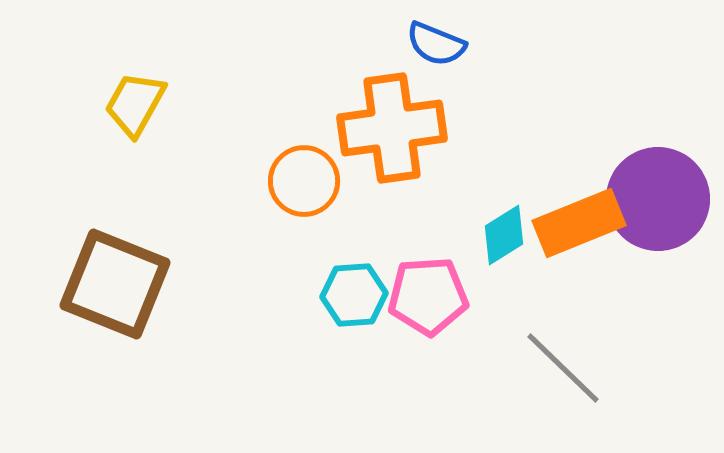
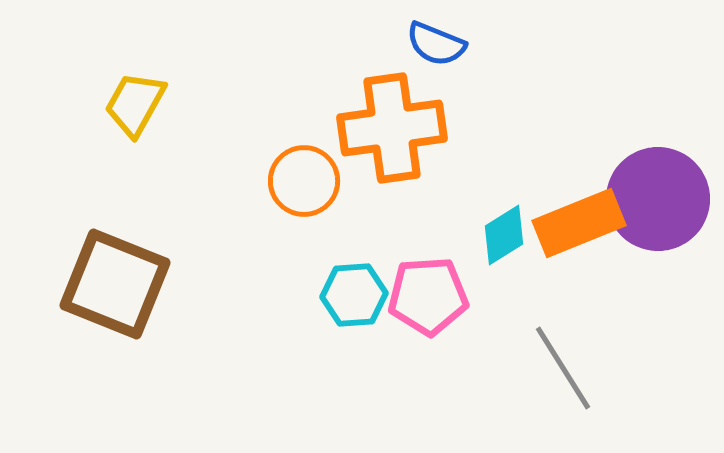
gray line: rotated 14 degrees clockwise
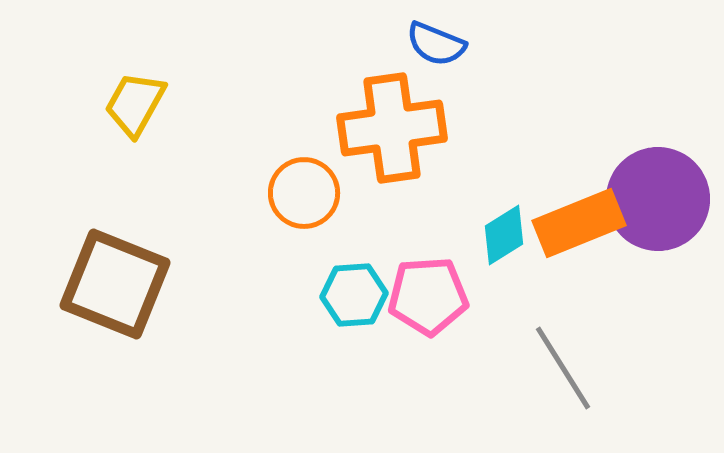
orange circle: moved 12 px down
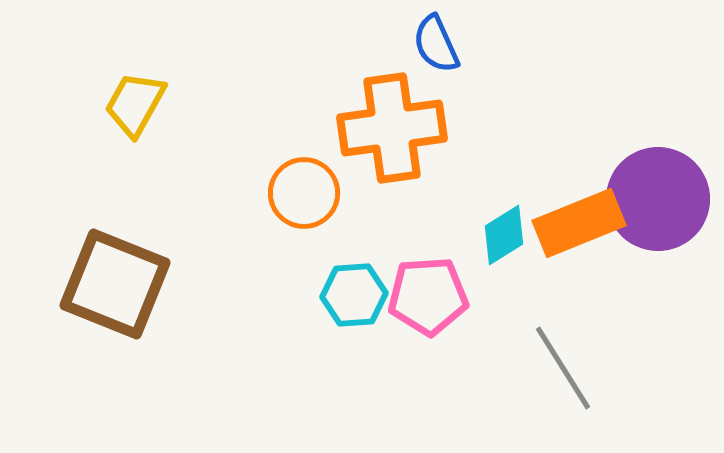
blue semicircle: rotated 44 degrees clockwise
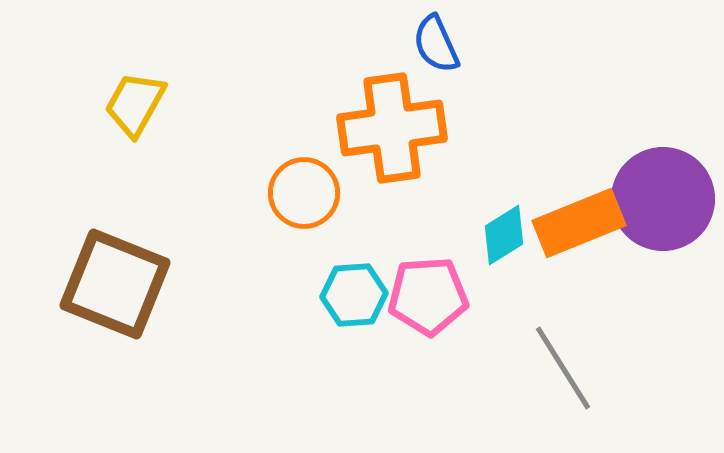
purple circle: moved 5 px right
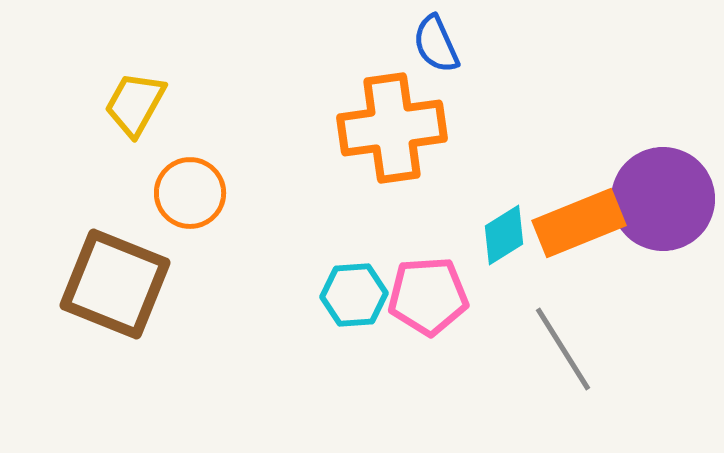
orange circle: moved 114 px left
gray line: moved 19 px up
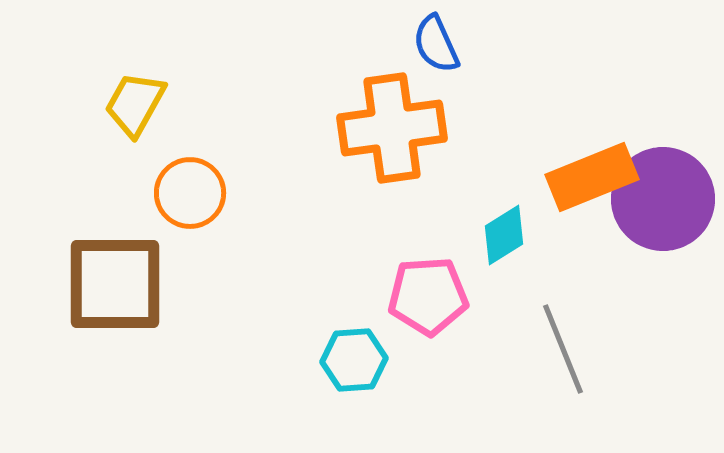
orange rectangle: moved 13 px right, 46 px up
brown square: rotated 22 degrees counterclockwise
cyan hexagon: moved 65 px down
gray line: rotated 10 degrees clockwise
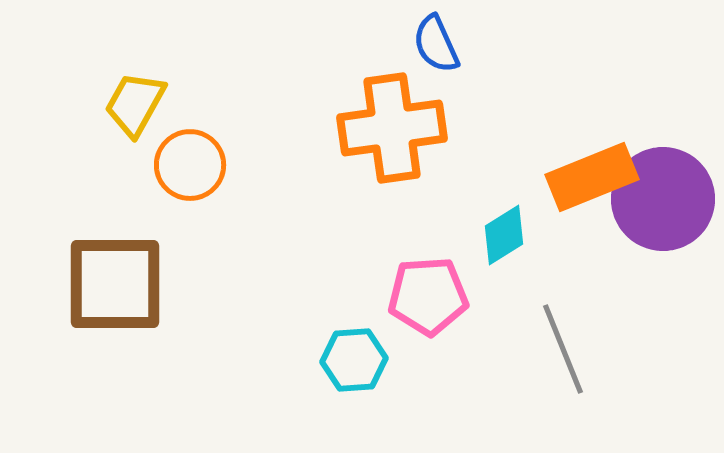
orange circle: moved 28 px up
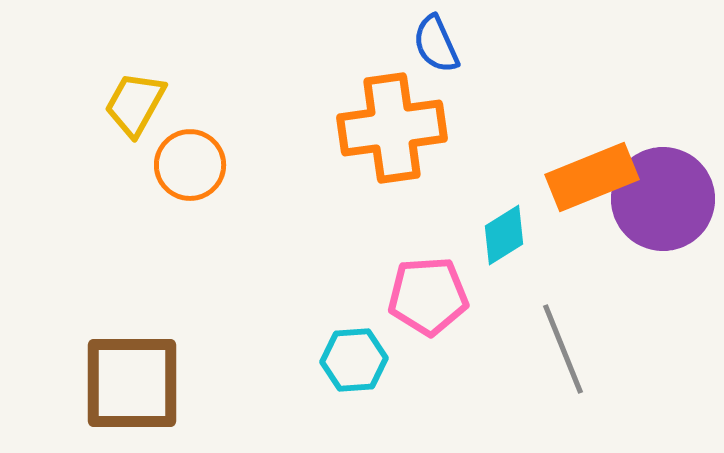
brown square: moved 17 px right, 99 px down
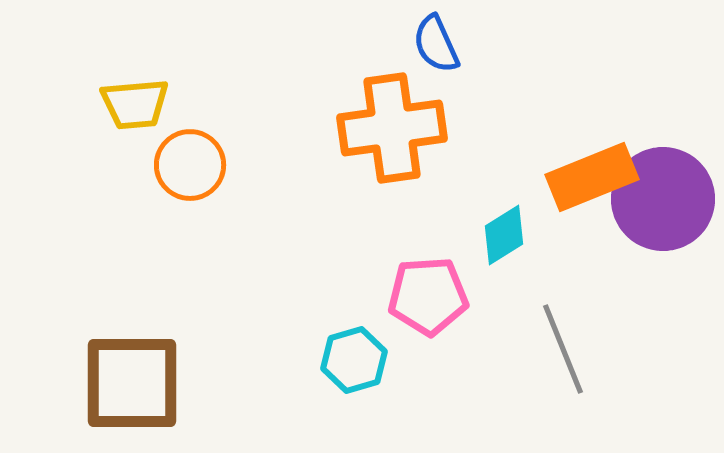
yellow trapezoid: rotated 124 degrees counterclockwise
cyan hexagon: rotated 12 degrees counterclockwise
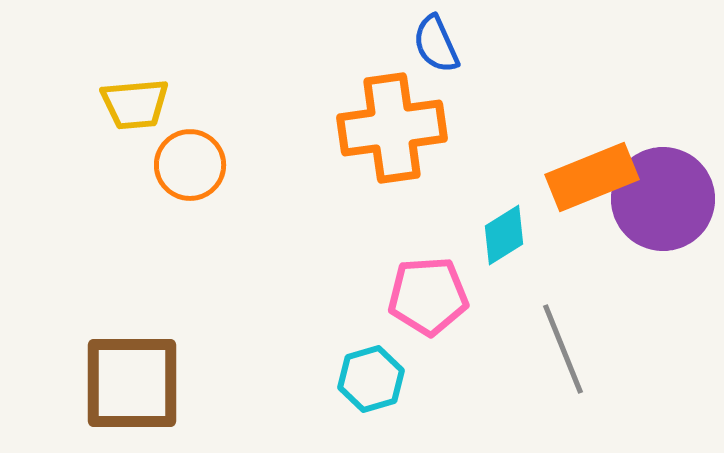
cyan hexagon: moved 17 px right, 19 px down
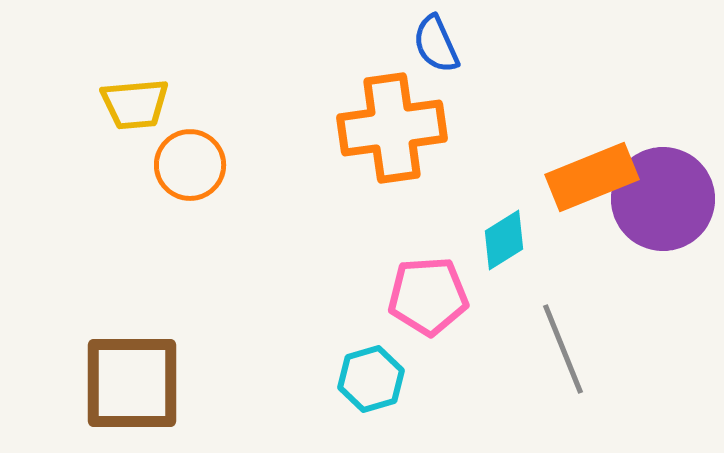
cyan diamond: moved 5 px down
